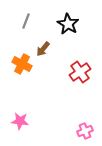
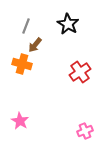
gray line: moved 5 px down
brown arrow: moved 8 px left, 4 px up
orange cross: rotated 12 degrees counterclockwise
pink star: rotated 24 degrees clockwise
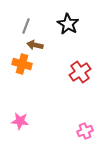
brown arrow: rotated 63 degrees clockwise
pink star: rotated 24 degrees counterclockwise
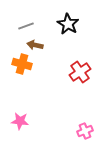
gray line: rotated 49 degrees clockwise
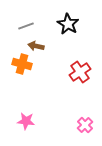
brown arrow: moved 1 px right, 1 px down
pink star: moved 6 px right
pink cross: moved 6 px up; rotated 21 degrees counterclockwise
